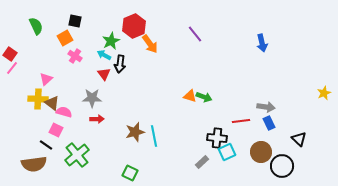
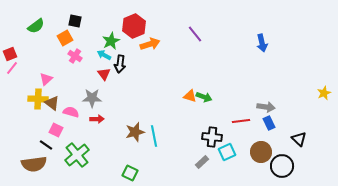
green semicircle: rotated 78 degrees clockwise
orange arrow: rotated 72 degrees counterclockwise
red square: rotated 32 degrees clockwise
pink semicircle: moved 7 px right
black cross: moved 5 px left, 1 px up
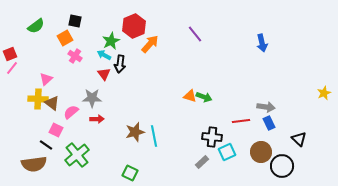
orange arrow: rotated 30 degrees counterclockwise
pink semicircle: rotated 56 degrees counterclockwise
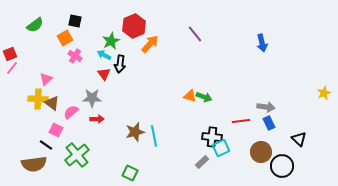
green semicircle: moved 1 px left, 1 px up
cyan square: moved 6 px left, 4 px up
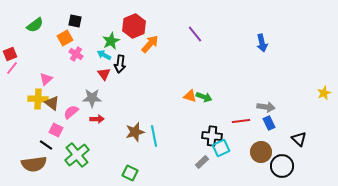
pink cross: moved 1 px right, 2 px up
black cross: moved 1 px up
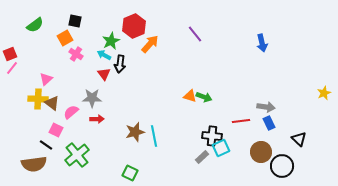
gray rectangle: moved 5 px up
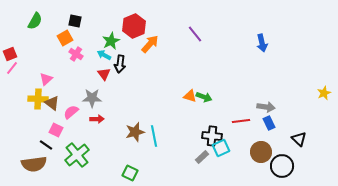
green semicircle: moved 4 px up; rotated 24 degrees counterclockwise
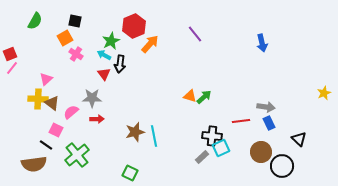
green arrow: rotated 63 degrees counterclockwise
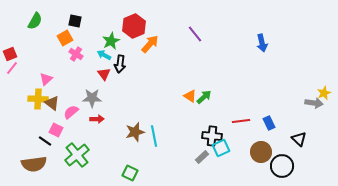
orange triangle: rotated 16 degrees clockwise
gray arrow: moved 48 px right, 4 px up
black line: moved 1 px left, 4 px up
